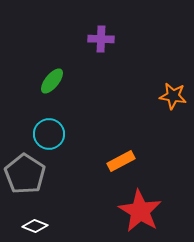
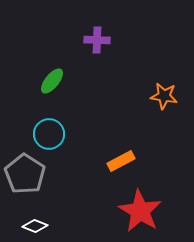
purple cross: moved 4 px left, 1 px down
orange star: moved 9 px left
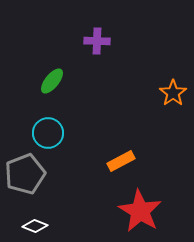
purple cross: moved 1 px down
orange star: moved 9 px right, 3 px up; rotated 28 degrees clockwise
cyan circle: moved 1 px left, 1 px up
gray pentagon: rotated 18 degrees clockwise
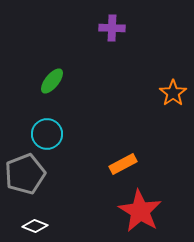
purple cross: moved 15 px right, 13 px up
cyan circle: moved 1 px left, 1 px down
orange rectangle: moved 2 px right, 3 px down
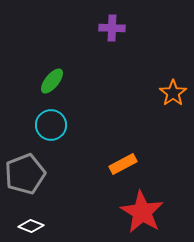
cyan circle: moved 4 px right, 9 px up
red star: moved 2 px right, 1 px down
white diamond: moved 4 px left
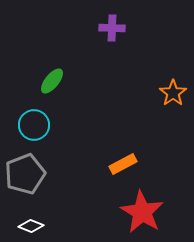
cyan circle: moved 17 px left
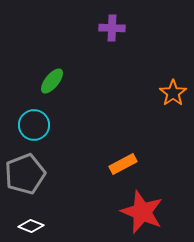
red star: rotated 9 degrees counterclockwise
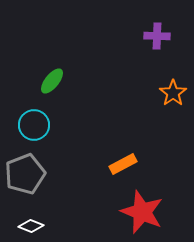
purple cross: moved 45 px right, 8 px down
